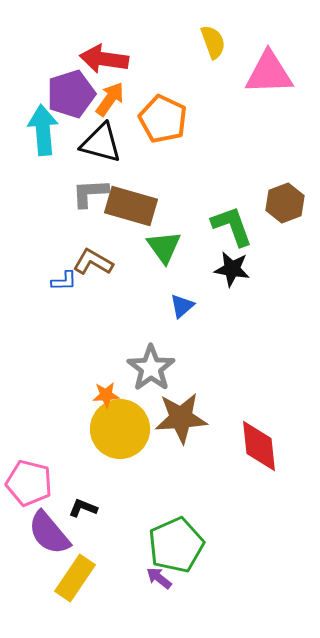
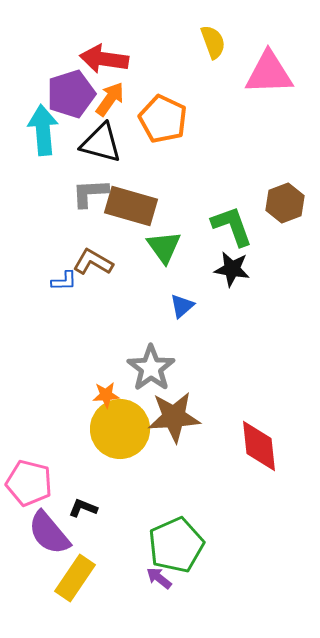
brown star: moved 7 px left, 1 px up
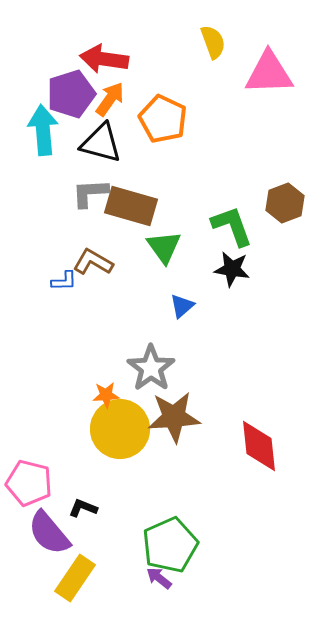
green pentagon: moved 6 px left
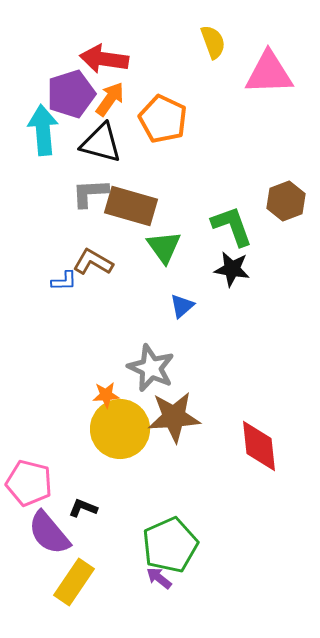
brown hexagon: moved 1 px right, 2 px up
gray star: rotated 12 degrees counterclockwise
yellow rectangle: moved 1 px left, 4 px down
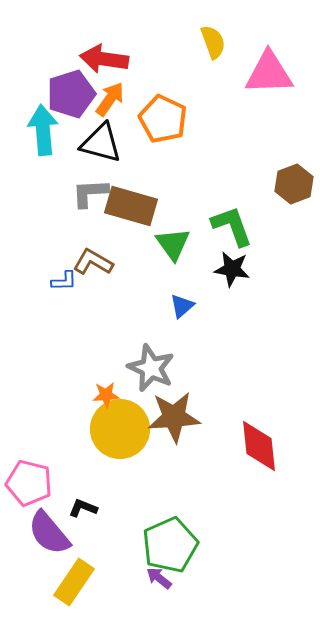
brown hexagon: moved 8 px right, 17 px up
green triangle: moved 9 px right, 3 px up
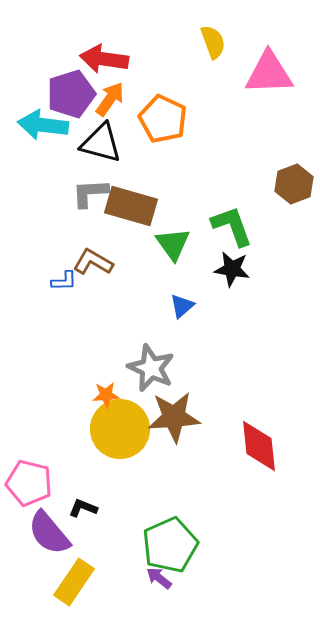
cyan arrow: moved 5 px up; rotated 78 degrees counterclockwise
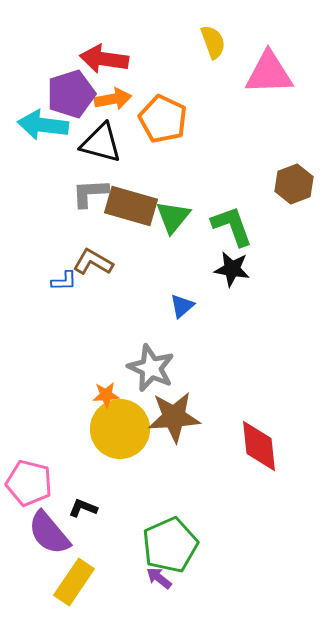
orange arrow: moved 3 px right; rotated 45 degrees clockwise
green triangle: moved 27 px up; rotated 15 degrees clockwise
